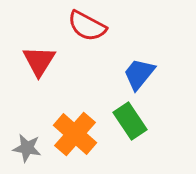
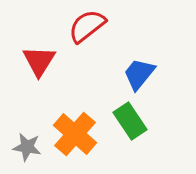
red semicircle: rotated 114 degrees clockwise
gray star: moved 1 px up
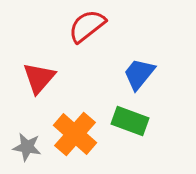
red triangle: moved 17 px down; rotated 9 degrees clockwise
green rectangle: rotated 36 degrees counterclockwise
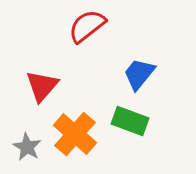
red triangle: moved 3 px right, 8 px down
gray star: rotated 20 degrees clockwise
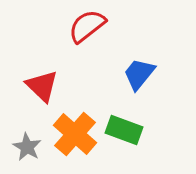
red triangle: rotated 27 degrees counterclockwise
green rectangle: moved 6 px left, 9 px down
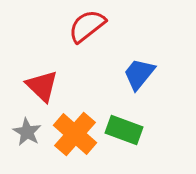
gray star: moved 15 px up
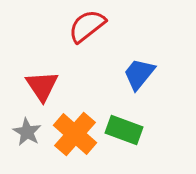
red triangle: rotated 12 degrees clockwise
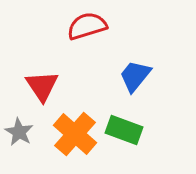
red semicircle: rotated 21 degrees clockwise
blue trapezoid: moved 4 px left, 2 px down
gray star: moved 8 px left
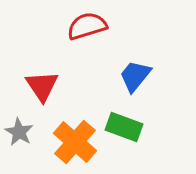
green rectangle: moved 3 px up
orange cross: moved 8 px down
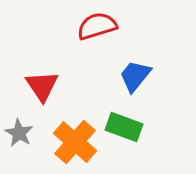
red semicircle: moved 10 px right
gray star: moved 1 px down
